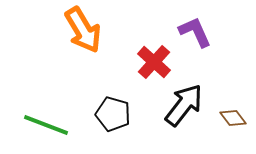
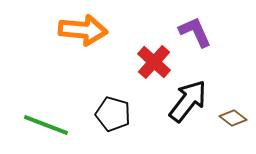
orange arrow: rotated 54 degrees counterclockwise
black arrow: moved 4 px right, 4 px up
brown diamond: rotated 16 degrees counterclockwise
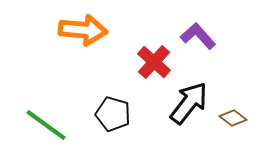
purple L-shape: moved 3 px right, 4 px down; rotated 18 degrees counterclockwise
black arrow: moved 1 px right, 2 px down
green line: rotated 15 degrees clockwise
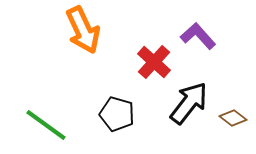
orange arrow: rotated 60 degrees clockwise
black pentagon: moved 4 px right
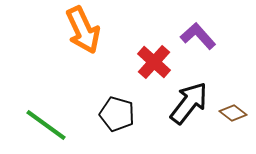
brown diamond: moved 5 px up
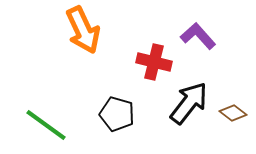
red cross: rotated 28 degrees counterclockwise
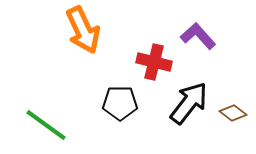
black pentagon: moved 3 px right, 11 px up; rotated 16 degrees counterclockwise
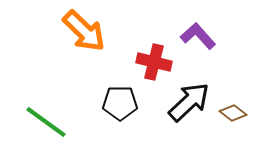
orange arrow: moved 1 px right, 1 px down; rotated 21 degrees counterclockwise
black arrow: moved 1 px up; rotated 9 degrees clockwise
green line: moved 3 px up
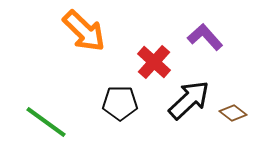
purple L-shape: moved 7 px right, 1 px down
red cross: rotated 28 degrees clockwise
black arrow: moved 2 px up
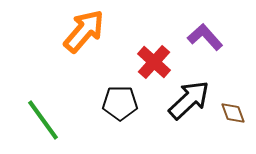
orange arrow: rotated 93 degrees counterclockwise
brown diamond: rotated 32 degrees clockwise
green line: moved 3 px left, 2 px up; rotated 18 degrees clockwise
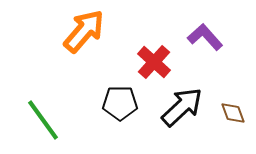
black arrow: moved 7 px left, 7 px down
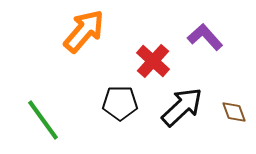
red cross: moved 1 px left, 1 px up
brown diamond: moved 1 px right, 1 px up
